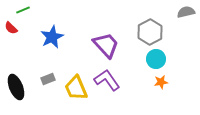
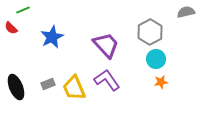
gray rectangle: moved 5 px down
yellow trapezoid: moved 2 px left
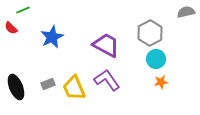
gray hexagon: moved 1 px down
purple trapezoid: rotated 20 degrees counterclockwise
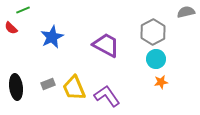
gray hexagon: moved 3 px right, 1 px up
purple L-shape: moved 16 px down
black ellipse: rotated 15 degrees clockwise
